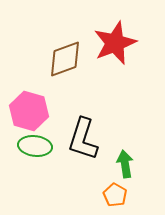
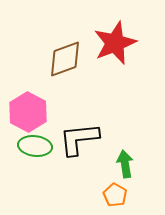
pink hexagon: moved 1 px left, 1 px down; rotated 12 degrees clockwise
black L-shape: moved 4 px left; rotated 66 degrees clockwise
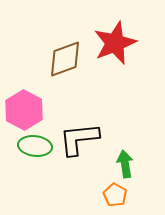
pink hexagon: moved 4 px left, 2 px up
